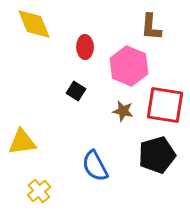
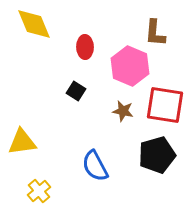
brown L-shape: moved 4 px right, 6 px down
pink hexagon: moved 1 px right
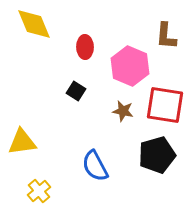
brown L-shape: moved 11 px right, 3 px down
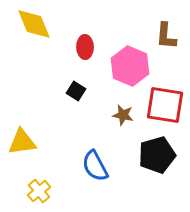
brown star: moved 4 px down
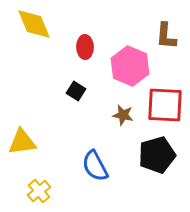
red square: rotated 6 degrees counterclockwise
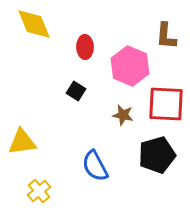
red square: moved 1 px right, 1 px up
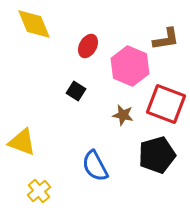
brown L-shape: moved 3 px down; rotated 104 degrees counterclockwise
red ellipse: moved 3 px right, 1 px up; rotated 30 degrees clockwise
red square: rotated 18 degrees clockwise
yellow triangle: rotated 28 degrees clockwise
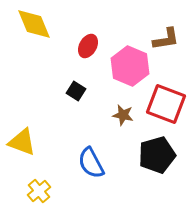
blue semicircle: moved 4 px left, 3 px up
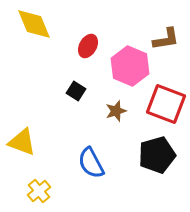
brown star: moved 7 px left, 4 px up; rotated 30 degrees counterclockwise
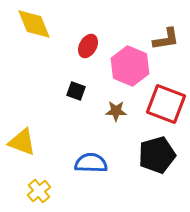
black square: rotated 12 degrees counterclockwise
brown star: rotated 20 degrees clockwise
blue semicircle: rotated 120 degrees clockwise
